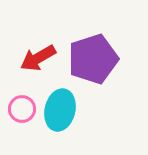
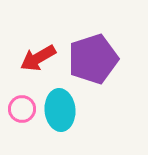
cyan ellipse: rotated 18 degrees counterclockwise
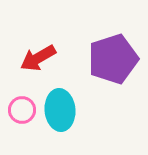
purple pentagon: moved 20 px right
pink circle: moved 1 px down
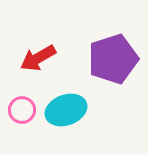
cyan ellipse: moved 6 px right; rotated 75 degrees clockwise
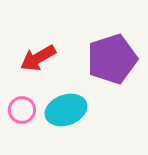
purple pentagon: moved 1 px left
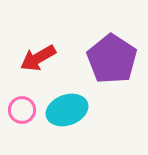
purple pentagon: rotated 21 degrees counterclockwise
cyan ellipse: moved 1 px right
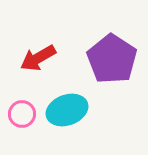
pink circle: moved 4 px down
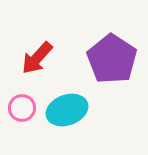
red arrow: moved 1 px left; rotated 18 degrees counterclockwise
pink circle: moved 6 px up
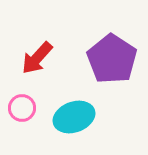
cyan ellipse: moved 7 px right, 7 px down
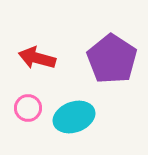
red arrow: rotated 63 degrees clockwise
pink circle: moved 6 px right
